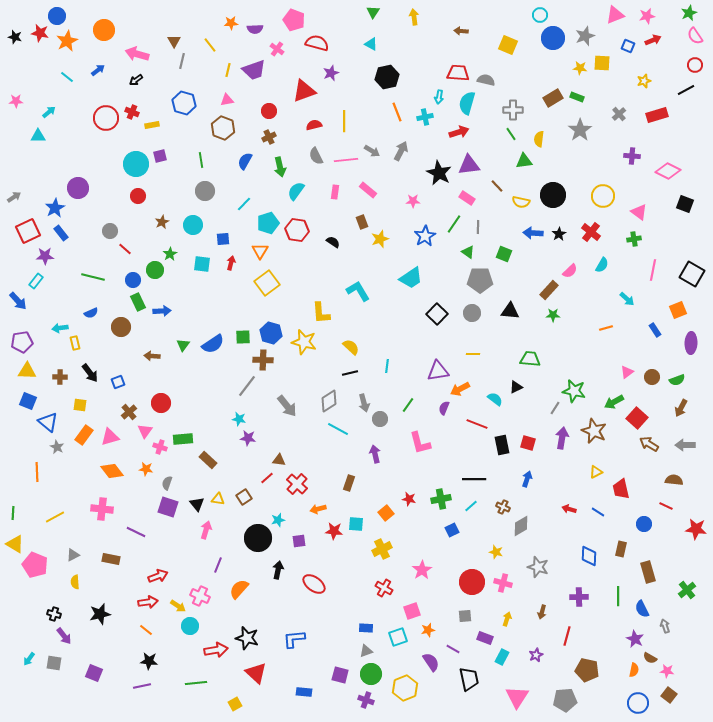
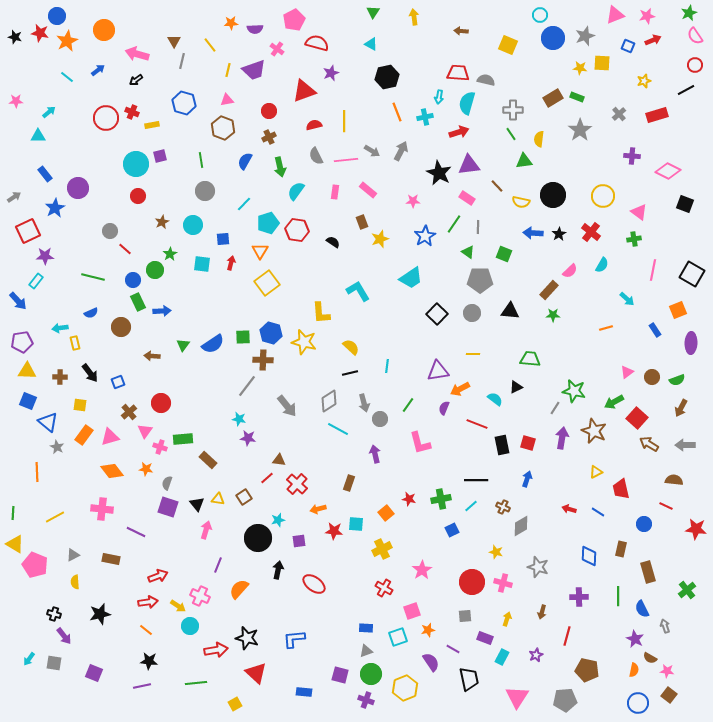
pink pentagon at (294, 20): rotated 25 degrees clockwise
blue rectangle at (61, 233): moved 16 px left, 59 px up
black line at (474, 479): moved 2 px right, 1 px down
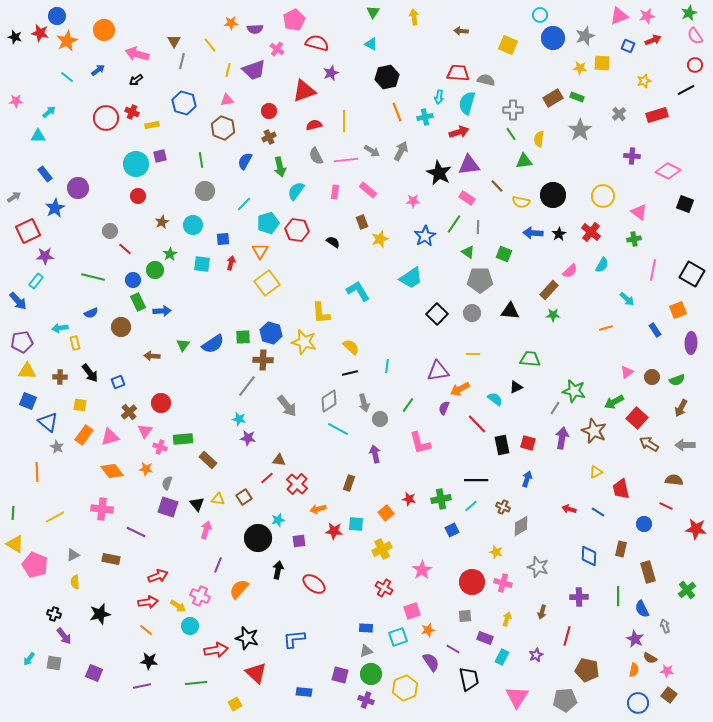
pink triangle at (615, 15): moved 4 px right, 1 px down
red line at (477, 424): rotated 25 degrees clockwise
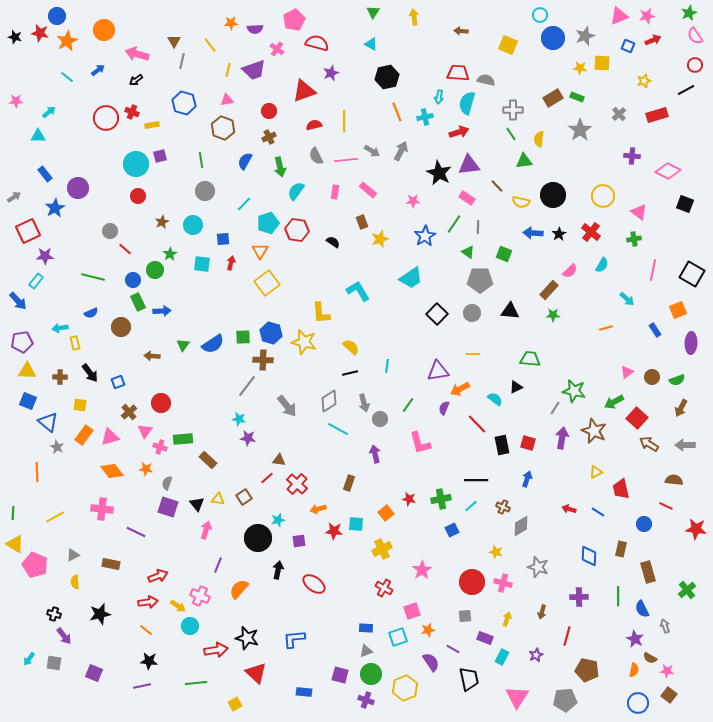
brown rectangle at (111, 559): moved 5 px down
